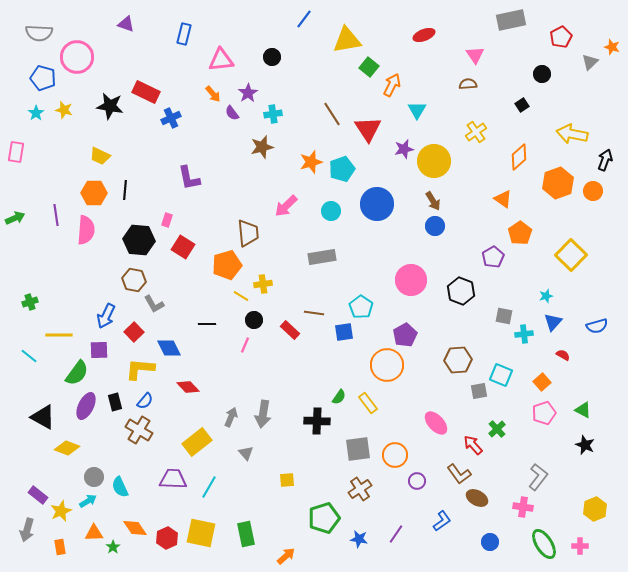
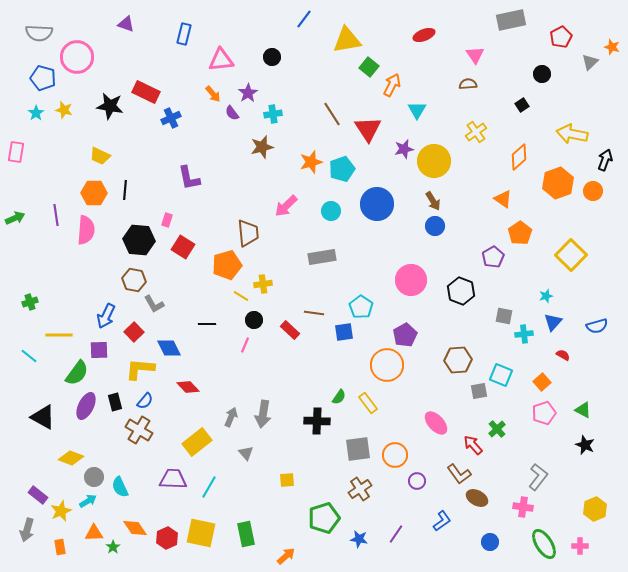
yellow diamond at (67, 448): moved 4 px right, 10 px down
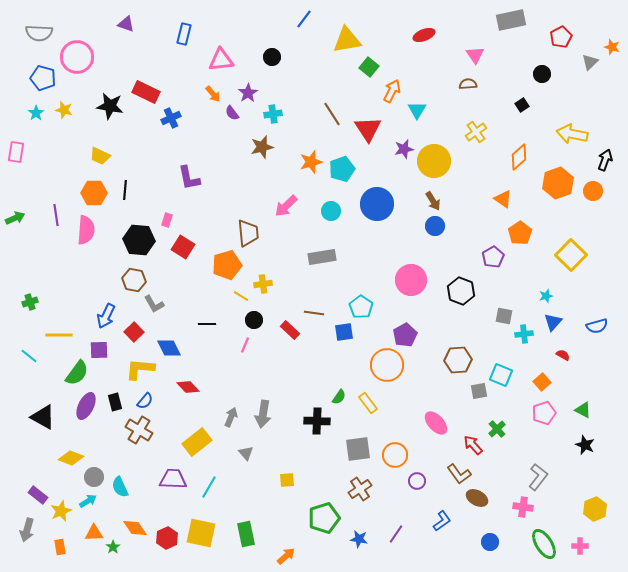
orange arrow at (392, 85): moved 6 px down
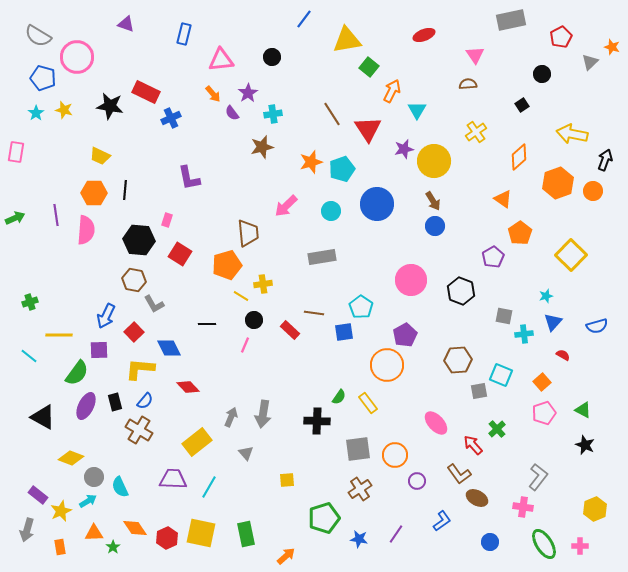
gray semicircle at (39, 33): moved 1 px left, 3 px down; rotated 28 degrees clockwise
red square at (183, 247): moved 3 px left, 7 px down
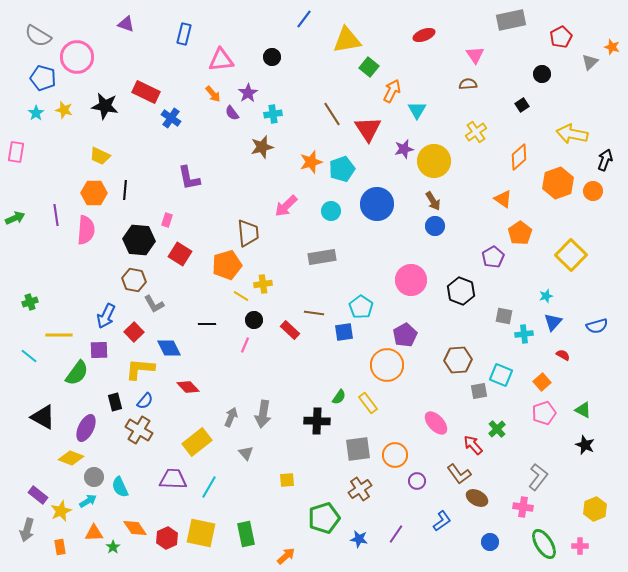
black star at (110, 106): moved 5 px left
blue cross at (171, 118): rotated 30 degrees counterclockwise
purple ellipse at (86, 406): moved 22 px down
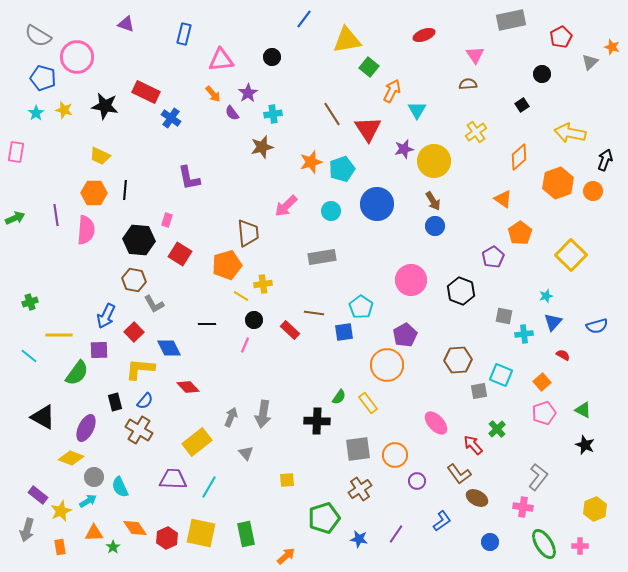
yellow arrow at (572, 134): moved 2 px left, 1 px up
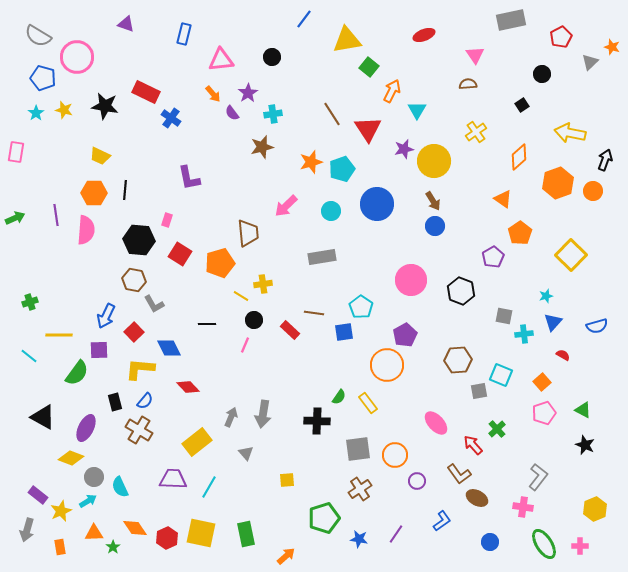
orange pentagon at (227, 265): moved 7 px left, 2 px up
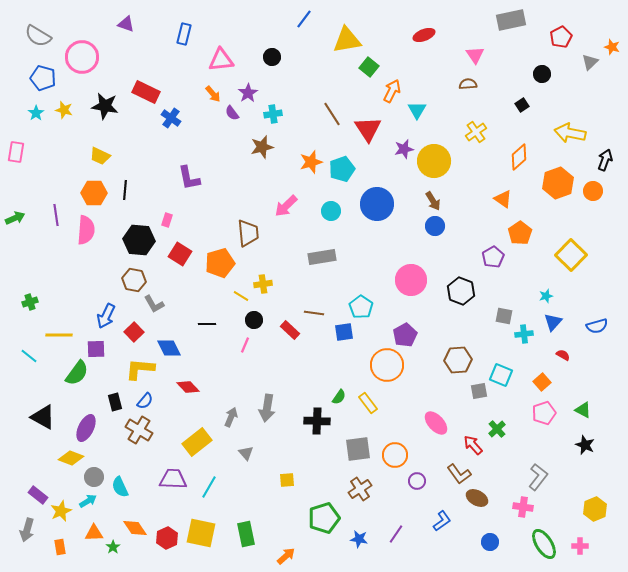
pink circle at (77, 57): moved 5 px right
purple square at (99, 350): moved 3 px left, 1 px up
gray arrow at (263, 414): moved 4 px right, 6 px up
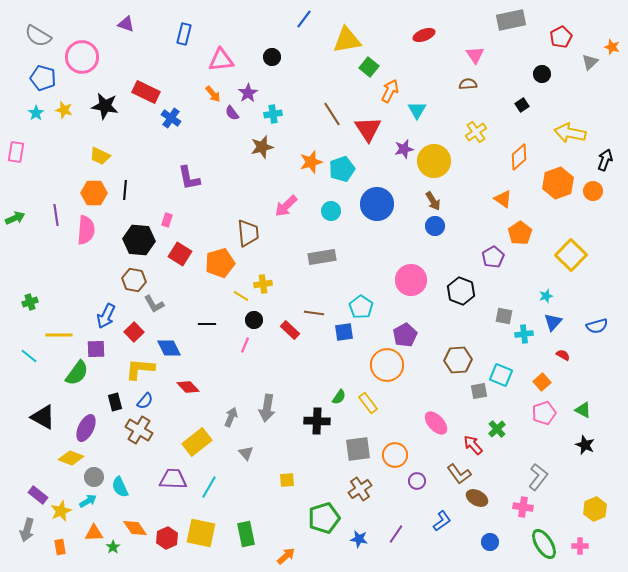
orange arrow at (392, 91): moved 2 px left
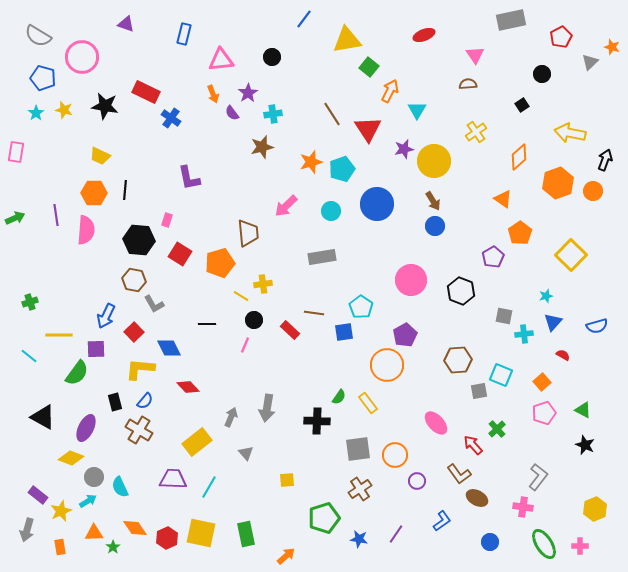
orange arrow at (213, 94): rotated 18 degrees clockwise
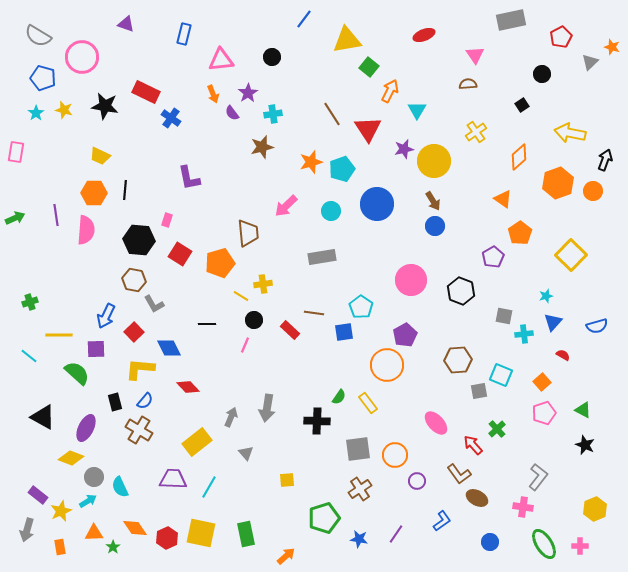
green semicircle at (77, 373): rotated 84 degrees counterclockwise
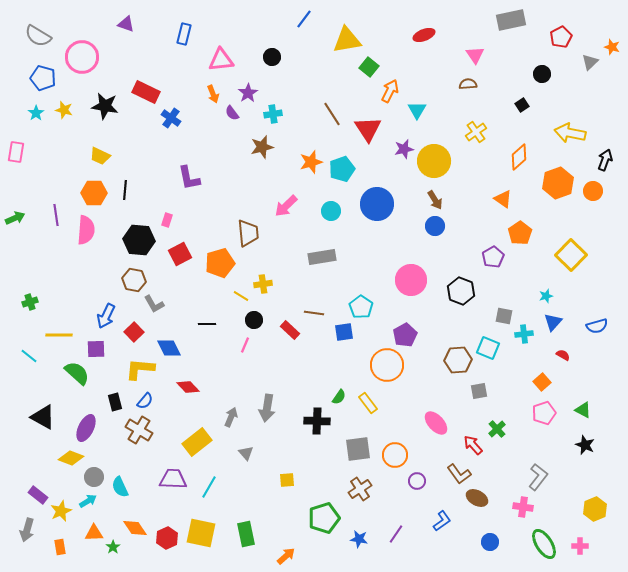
brown arrow at (433, 201): moved 2 px right, 1 px up
red square at (180, 254): rotated 30 degrees clockwise
cyan square at (501, 375): moved 13 px left, 27 px up
